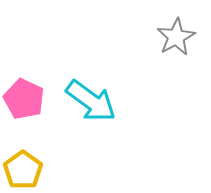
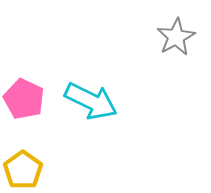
cyan arrow: rotated 10 degrees counterclockwise
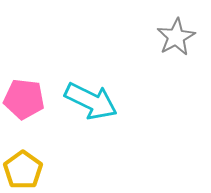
pink pentagon: rotated 18 degrees counterclockwise
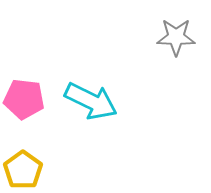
gray star: rotated 30 degrees clockwise
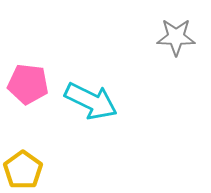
pink pentagon: moved 4 px right, 15 px up
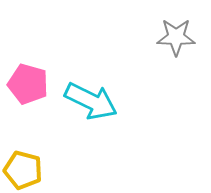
pink pentagon: rotated 9 degrees clockwise
yellow pentagon: rotated 21 degrees counterclockwise
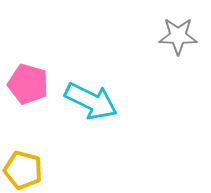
gray star: moved 2 px right, 1 px up
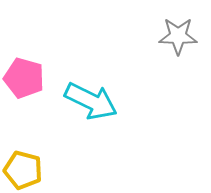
pink pentagon: moved 4 px left, 6 px up
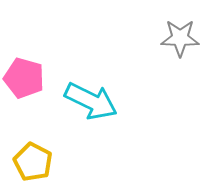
gray star: moved 2 px right, 2 px down
yellow pentagon: moved 10 px right, 8 px up; rotated 12 degrees clockwise
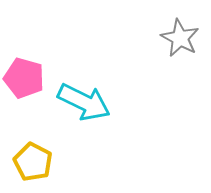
gray star: rotated 27 degrees clockwise
cyan arrow: moved 7 px left, 1 px down
